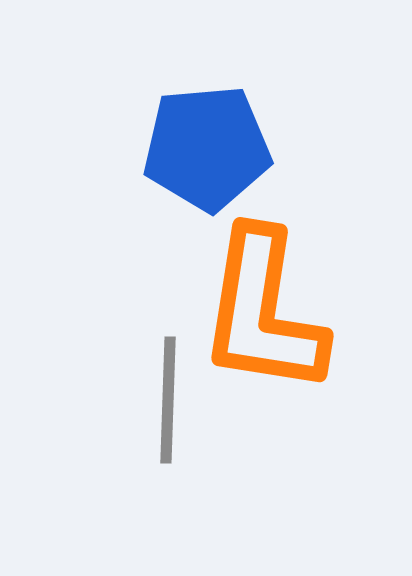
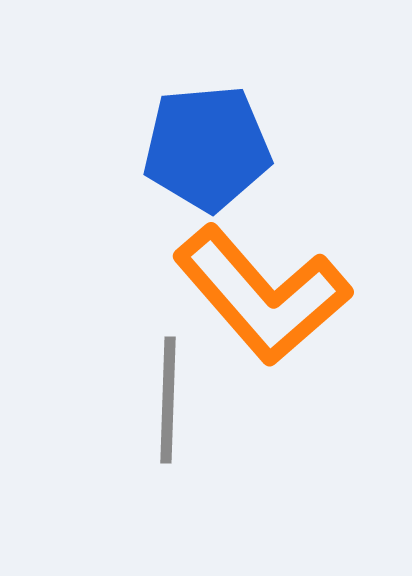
orange L-shape: moved 1 px left, 17 px up; rotated 50 degrees counterclockwise
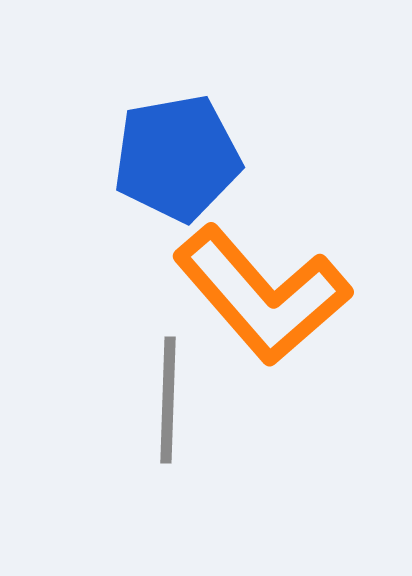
blue pentagon: moved 30 px left, 10 px down; rotated 5 degrees counterclockwise
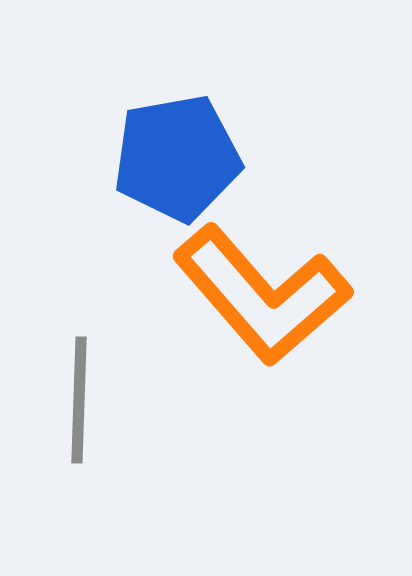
gray line: moved 89 px left
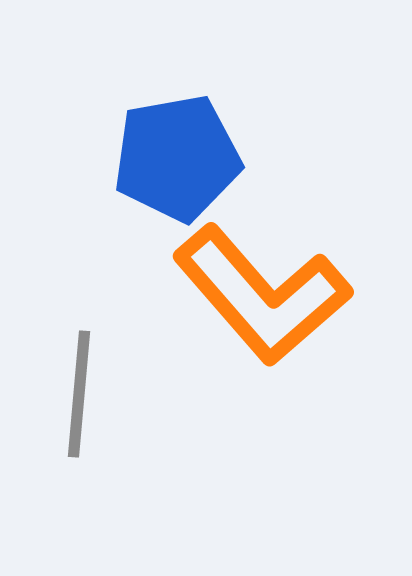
gray line: moved 6 px up; rotated 3 degrees clockwise
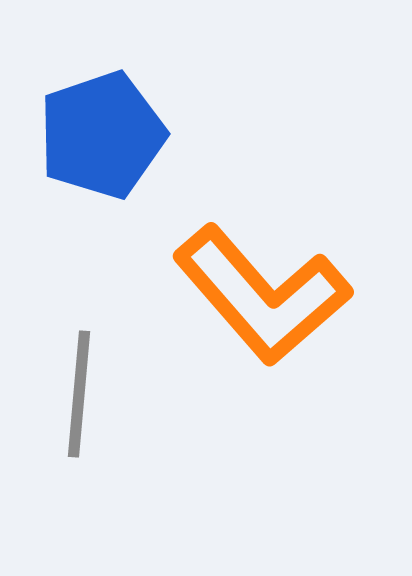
blue pentagon: moved 75 px left, 23 px up; rotated 9 degrees counterclockwise
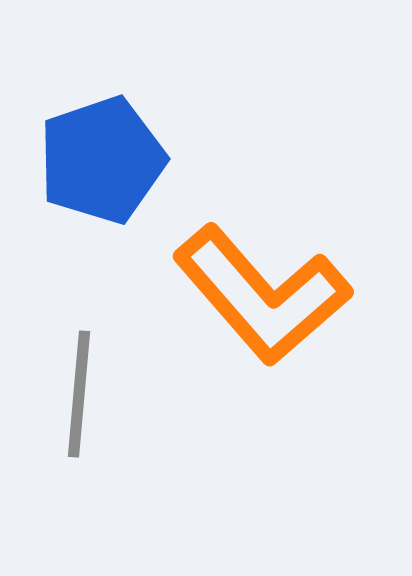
blue pentagon: moved 25 px down
